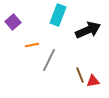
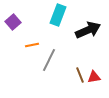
red triangle: moved 1 px right, 4 px up
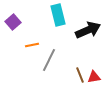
cyan rectangle: rotated 35 degrees counterclockwise
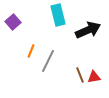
orange line: moved 1 px left, 6 px down; rotated 56 degrees counterclockwise
gray line: moved 1 px left, 1 px down
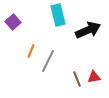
brown line: moved 3 px left, 4 px down
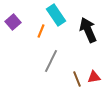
cyan rectangle: moved 2 px left; rotated 20 degrees counterclockwise
black arrow: rotated 90 degrees counterclockwise
orange line: moved 10 px right, 20 px up
gray line: moved 3 px right
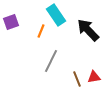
purple square: moved 2 px left; rotated 21 degrees clockwise
black arrow: rotated 20 degrees counterclockwise
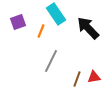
cyan rectangle: moved 1 px up
purple square: moved 7 px right
black arrow: moved 2 px up
brown line: rotated 42 degrees clockwise
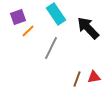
purple square: moved 5 px up
orange line: moved 13 px left; rotated 24 degrees clockwise
gray line: moved 13 px up
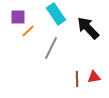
purple square: rotated 21 degrees clockwise
brown line: rotated 21 degrees counterclockwise
